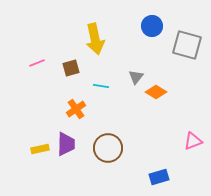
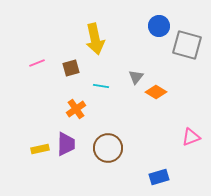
blue circle: moved 7 px right
pink triangle: moved 2 px left, 4 px up
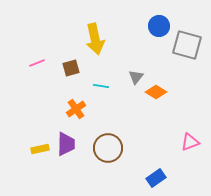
pink triangle: moved 1 px left, 5 px down
blue rectangle: moved 3 px left, 1 px down; rotated 18 degrees counterclockwise
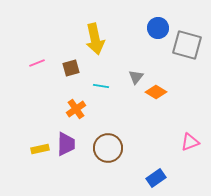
blue circle: moved 1 px left, 2 px down
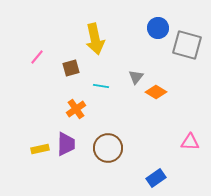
pink line: moved 6 px up; rotated 28 degrees counterclockwise
pink triangle: rotated 24 degrees clockwise
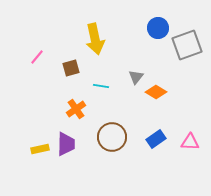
gray square: rotated 36 degrees counterclockwise
brown circle: moved 4 px right, 11 px up
blue rectangle: moved 39 px up
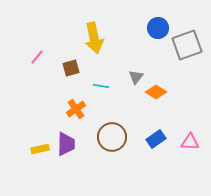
yellow arrow: moved 1 px left, 1 px up
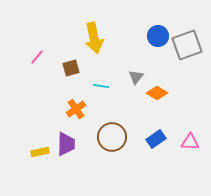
blue circle: moved 8 px down
orange diamond: moved 1 px right, 1 px down
yellow rectangle: moved 3 px down
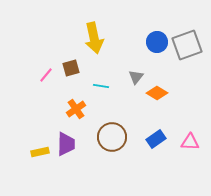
blue circle: moved 1 px left, 6 px down
pink line: moved 9 px right, 18 px down
